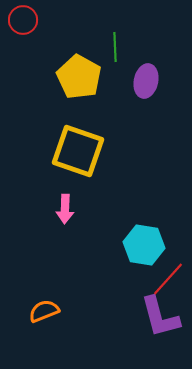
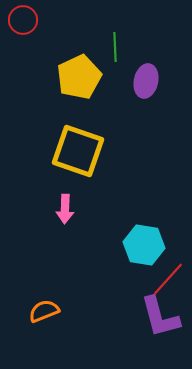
yellow pentagon: rotated 18 degrees clockwise
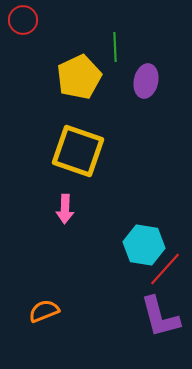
red line: moved 3 px left, 10 px up
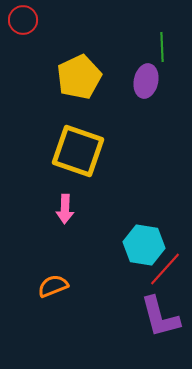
green line: moved 47 px right
orange semicircle: moved 9 px right, 25 px up
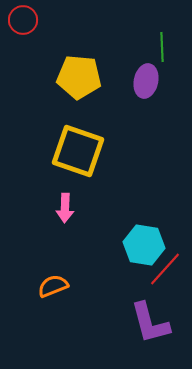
yellow pentagon: rotated 30 degrees clockwise
pink arrow: moved 1 px up
purple L-shape: moved 10 px left, 6 px down
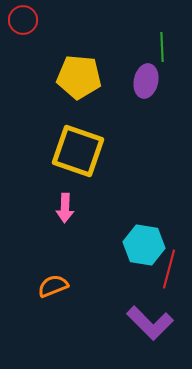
red line: moved 4 px right; rotated 27 degrees counterclockwise
purple L-shape: rotated 30 degrees counterclockwise
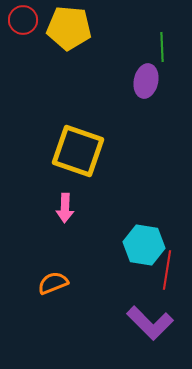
yellow pentagon: moved 10 px left, 49 px up
red line: moved 2 px left, 1 px down; rotated 6 degrees counterclockwise
orange semicircle: moved 3 px up
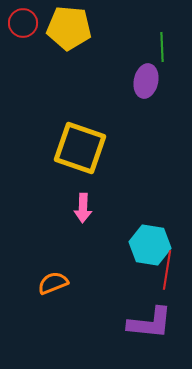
red circle: moved 3 px down
yellow square: moved 2 px right, 3 px up
pink arrow: moved 18 px right
cyan hexagon: moved 6 px right
purple L-shape: rotated 39 degrees counterclockwise
